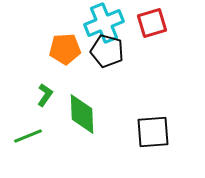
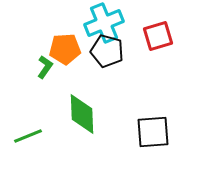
red square: moved 6 px right, 13 px down
green L-shape: moved 28 px up
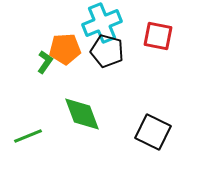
cyan cross: moved 2 px left
red square: rotated 28 degrees clockwise
green L-shape: moved 5 px up
green diamond: rotated 18 degrees counterclockwise
black square: rotated 30 degrees clockwise
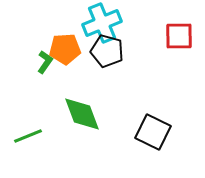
red square: moved 21 px right; rotated 12 degrees counterclockwise
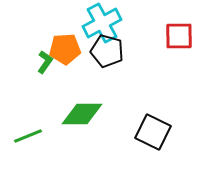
cyan cross: rotated 6 degrees counterclockwise
green diamond: rotated 69 degrees counterclockwise
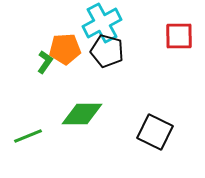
black square: moved 2 px right
